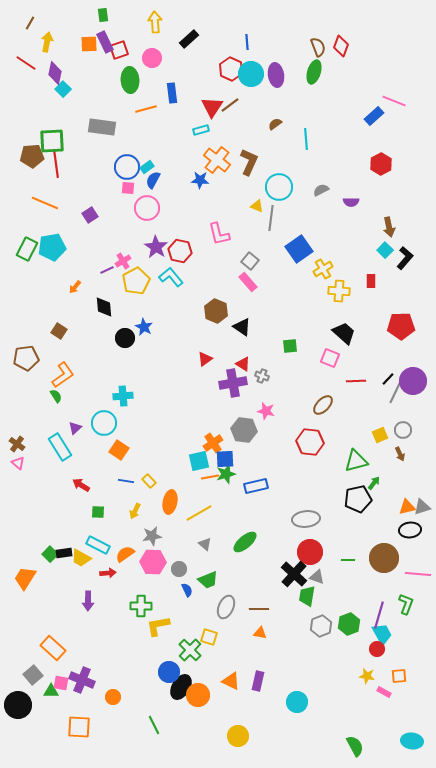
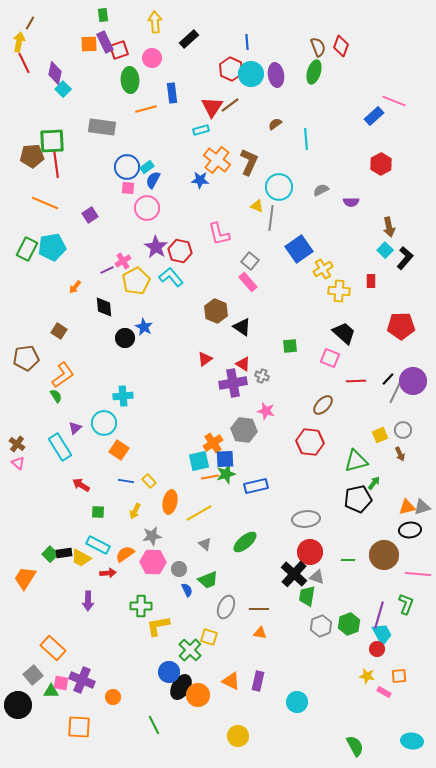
yellow arrow at (47, 42): moved 28 px left
red line at (26, 63): moved 2 px left; rotated 30 degrees clockwise
brown circle at (384, 558): moved 3 px up
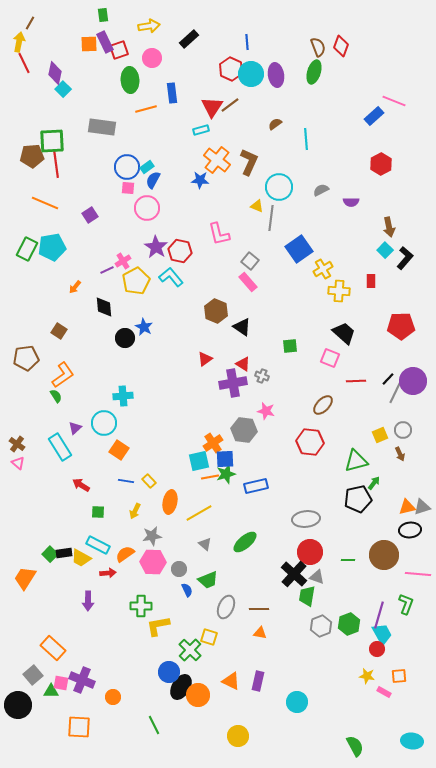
yellow arrow at (155, 22): moved 6 px left, 4 px down; rotated 85 degrees clockwise
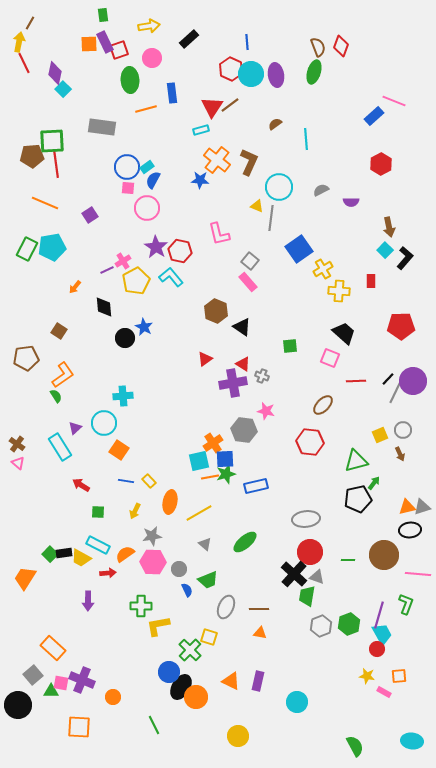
orange circle at (198, 695): moved 2 px left, 2 px down
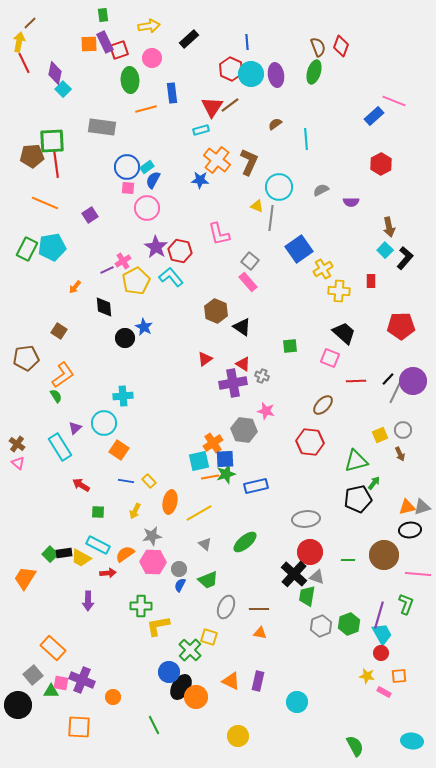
brown line at (30, 23): rotated 16 degrees clockwise
blue semicircle at (187, 590): moved 7 px left, 5 px up; rotated 128 degrees counterclockwise
red circle at (377, 649): moved 4 px right, 4 px down
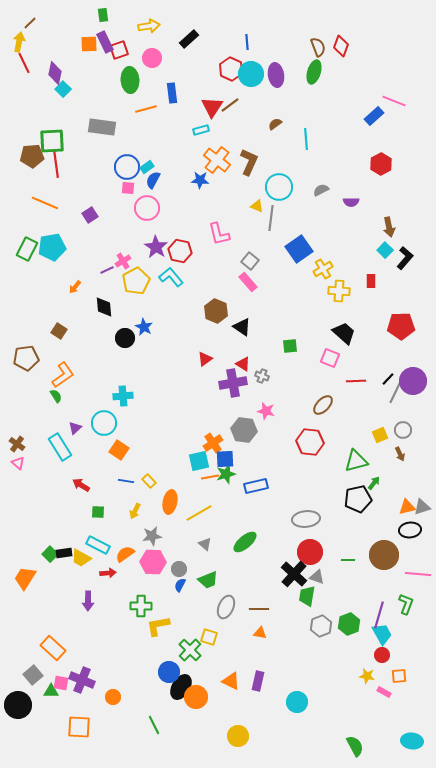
red circle at (381, 653): moved 1 px right, 2 px down
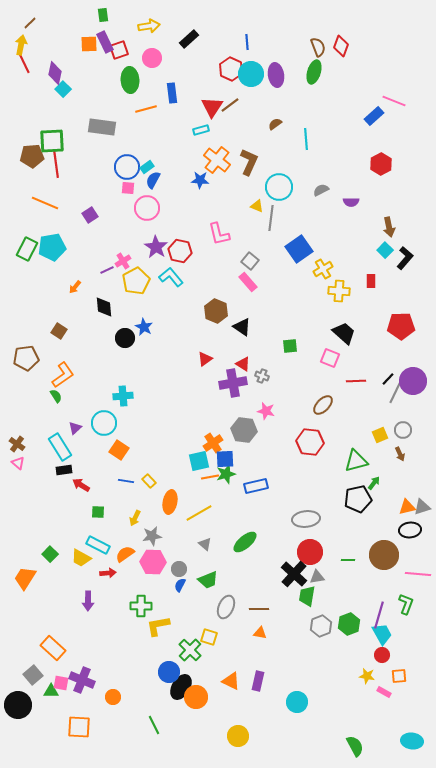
yellow arrow at (19, 42): moved 2 px right, 3 px down
yellow arrow at (135, 511): moved 7 px down
black rectangle at (64, 553): moved 83 px up
gray triangle at (317, 577): rotated 28 degrees counterclockwise
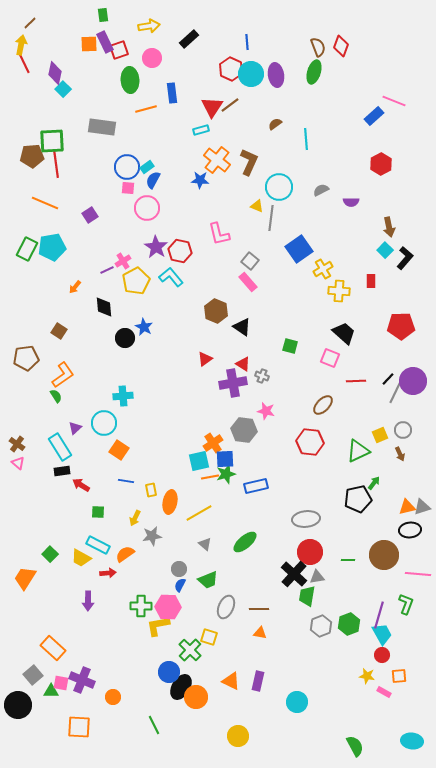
green square at (290, 346): rotated 21 degrees clockwise
green triangle at (356, 461): moved 2 px right, 10 px up; rotated 10 degrees counterclockwise
black rectangle at (64, 470): moved 2 px left, 1 px down
yellow rectangle at (149, 481): moved 2 px right, 9 px down; rotated 32 degrees clockwise
pink hexagon at (153, 562): moved 15 px right, 45 px down
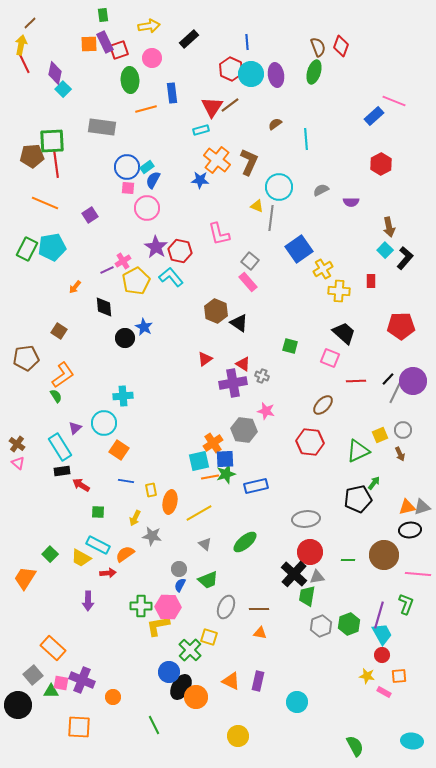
black triangle at (242, 327): moved 3 px left, 4 px up
gray star at (152, 536): rotated 18 degrees clockwise
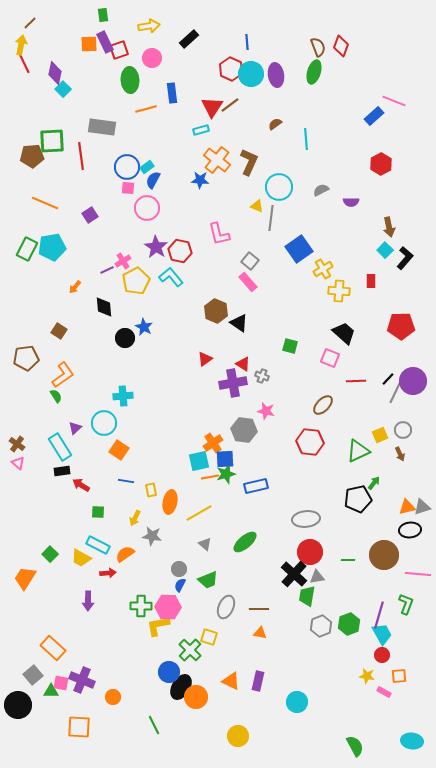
red line at (56, 164): moved 25 px right, 8 px up
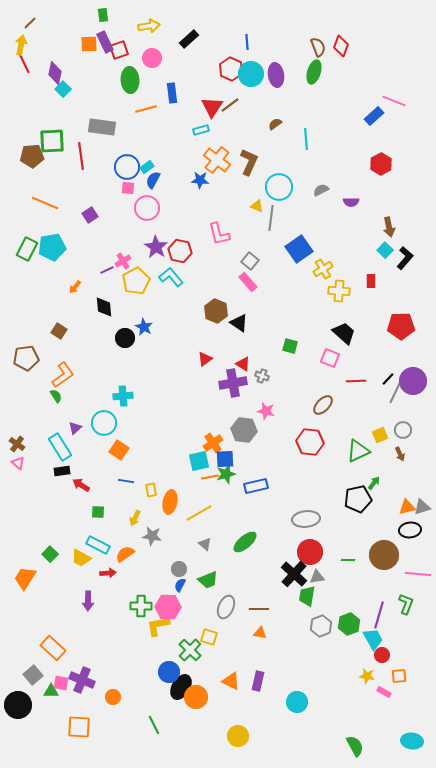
cyan trapezoid at (382, 634): moved 9 px left, 5 px down
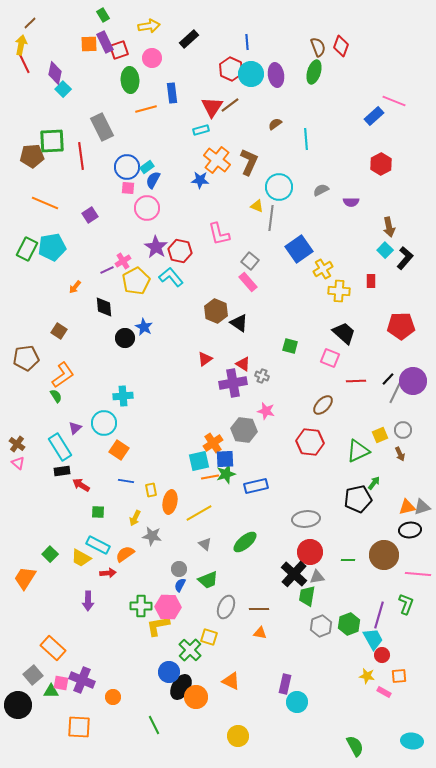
green rectangle at (103, 15): rotated 24 degrees counterclockwise
gray rectangle at (102, 127): rotated 56 degrees clockwise
purple rectangle at (258, 681): moved 27 px right, 3 px down
